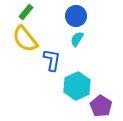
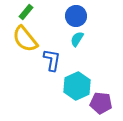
purple pentagon: moved 3 px up; rotated 25 degrees counterclockwise
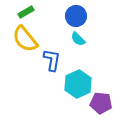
green rectangle: rotated 21 degrees clockwise
cyan semicircle: moved 1 px right; rotated 77 degrees counterclockwise
cyan hexagon: moved 1 px right, 2 px up
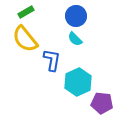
cyan semicircle: moved 3 px left
cyan hexagon: moved 2 px up
purple pentagon: moved 1 px right
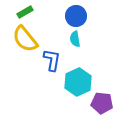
green rectangle: moved 1 px left
cyan semicircle: rotated 35 degrees clockwise
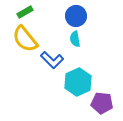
blue L-shape: rotated 125 degrees clockwise
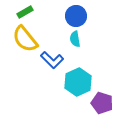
purple pentagon: rotated 10 degrees clockwise
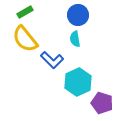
blue circle: moved 2 px right, 1 px up
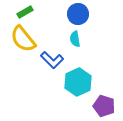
blue circle: moved 1 px up
yellow semicircle: moved 2 px left
purple pentagon: moved 2 px right, 3 px down
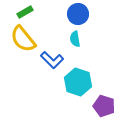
cyan hexagon: rotated 16 degrees counterclockwise
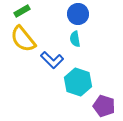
green rectangle: moved 3 px left, 1 px up
